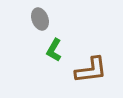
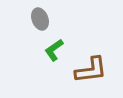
green L-shape: rotated 25 degrees clockwise
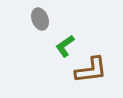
green L-shape: moved 11 px right, 4 px up
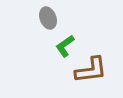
gray ellipse: moved 8 px right, 1 px up
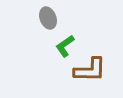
brown L-shape: moved 1 px left; rotated 8 degrees clockwise
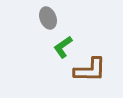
green L-shape: moved 2 px left, 1 px down
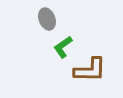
gray ellipse: moved 1 px left, 1 px down
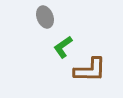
gray ellipse: moved 2 px left, 2 px up
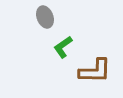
brown L-shape: moved 5 px right, 1 px down
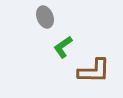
brown L-shape: moved 1 px left
